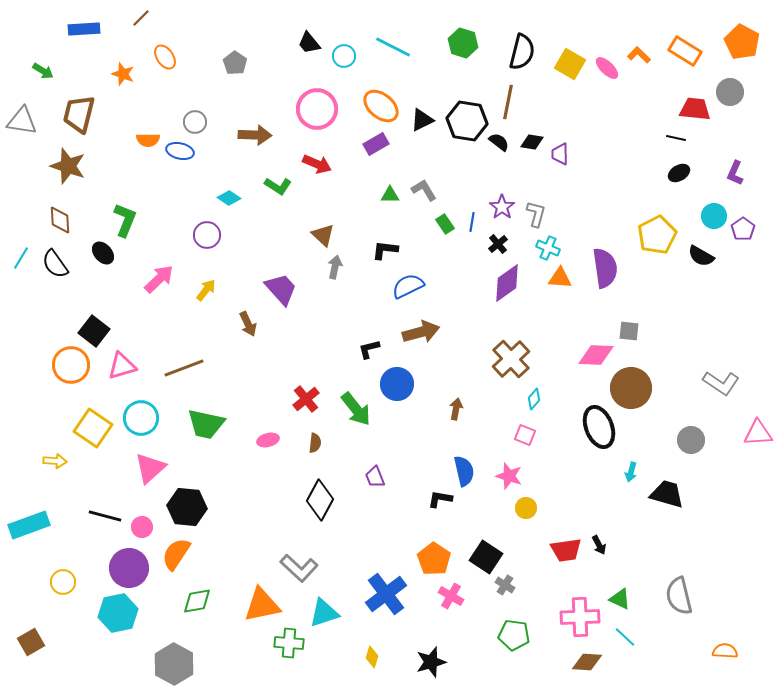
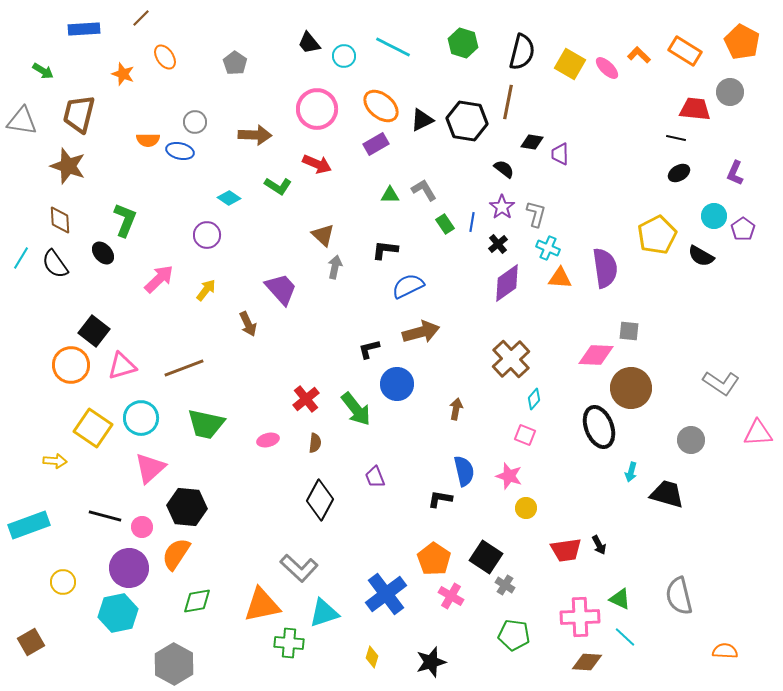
black semicircle at (499, 142): moved 5 px right, 27 px down
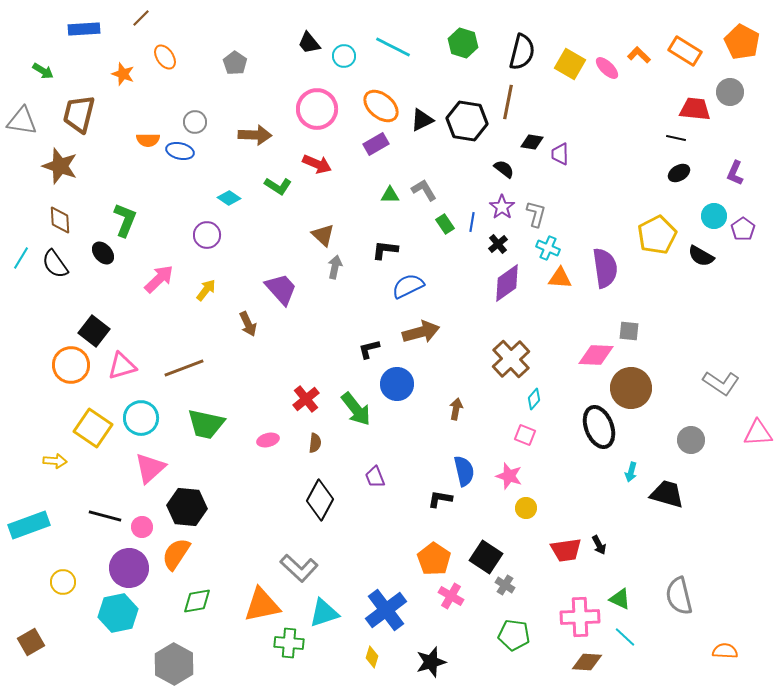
brown star at (68, 166): moved 8 px left
blue cross at (386, 594): moved 16 px down
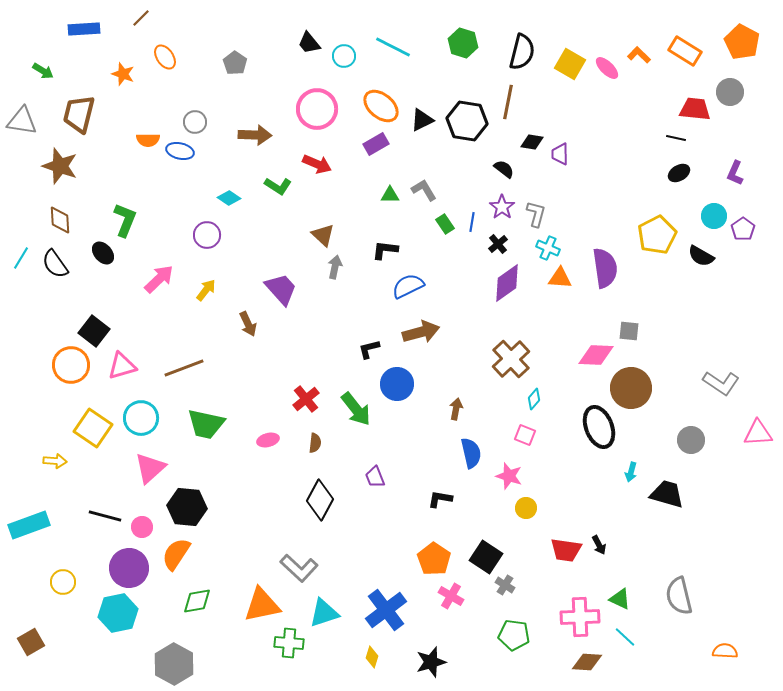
blue semicircle at (464, 471): moved 7 px right, 18 px up
red trapezoid at (566, 550): rotated 16 degrees clockwise
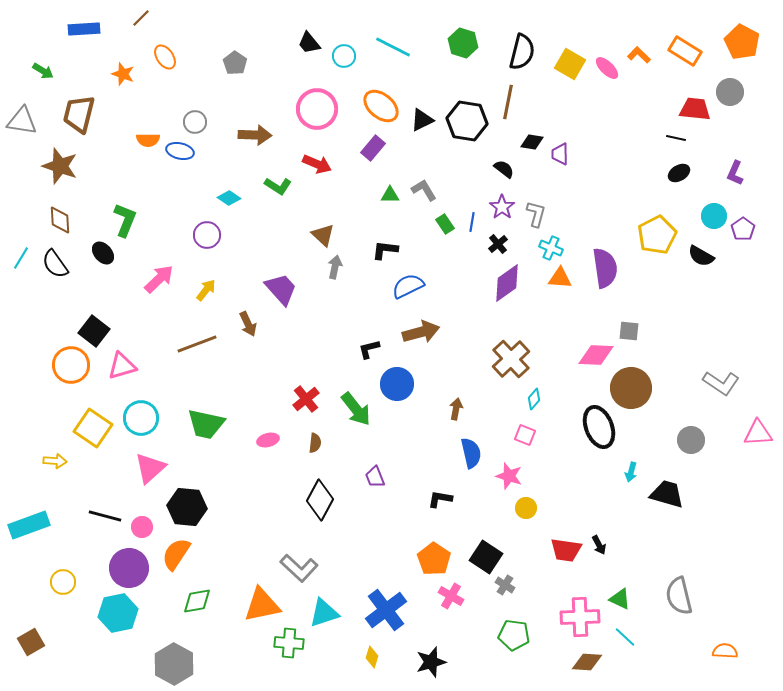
purple rectangle at (376, 144): moved 3 px left, 4 px down; rotated 20 degrees counterclockwise
cyan cross at (548, 248): moved 3 px right
brown line at (184, 368): moved 13 px right, 24 px up
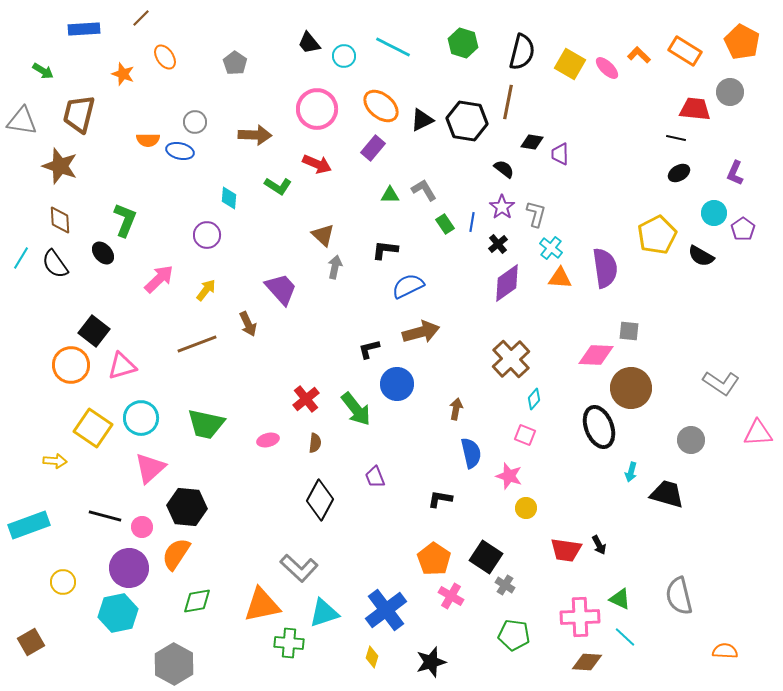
cyan diamond at (229, 198): rotated 60 degrees clockwise
cyan circle at (714, 216): moved 3 px up
cyan cross at (551, 248): rotated 15 degrees clockwise
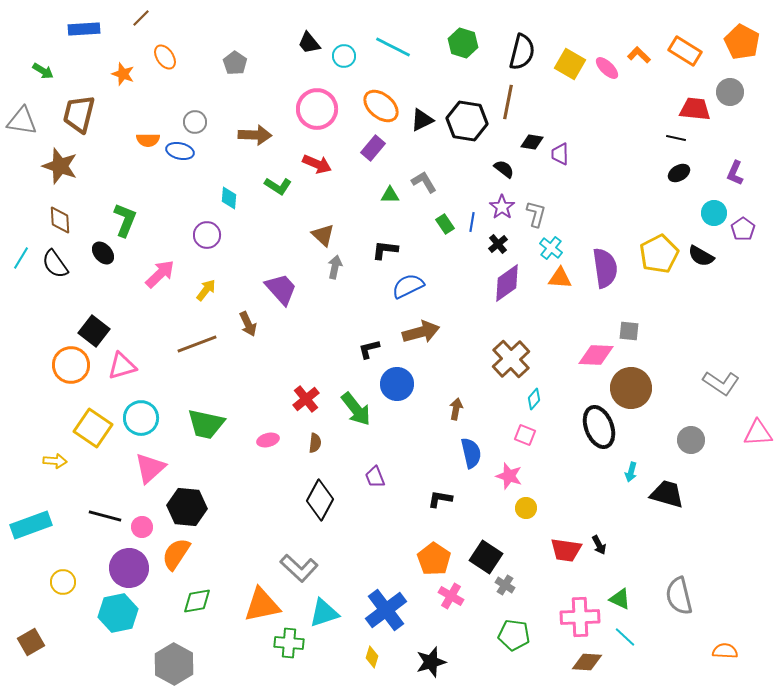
gray L-shape at (424, 190): moved 8 px up
yellow pentagon at (657, 235): moved 2 px right, 19 px down
pink arrow at (159, 279): moved 1 px right, 5 px up
cyan rectangle at (29, 525): moved 2 px right
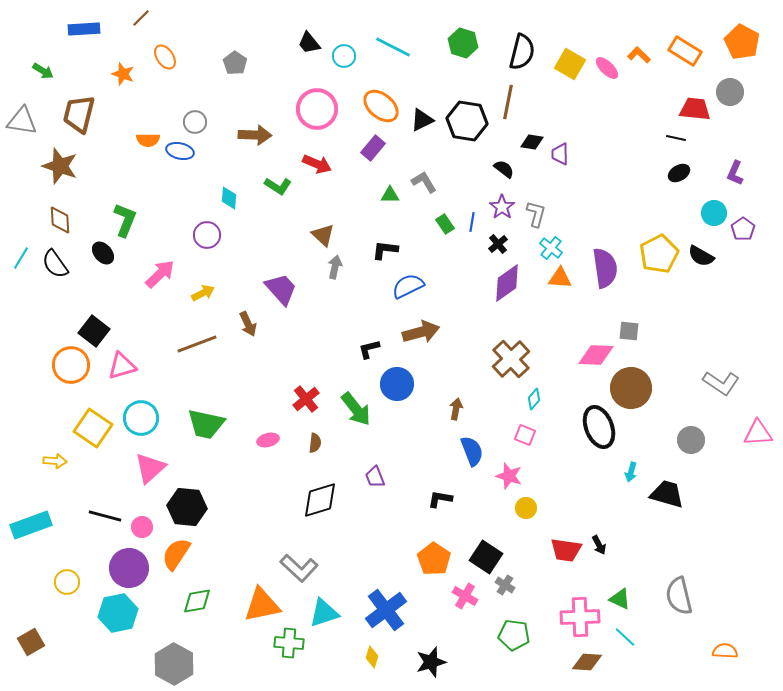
yellow arrow at (206, 290): moved 3 px left, 3 px down; rotated 25 degrees clockwise
blue semicircle at (471, 453): moved 1 px right, 2 px up; rotated 8 degrees counterclockwise
black diamond at (320, 500): rotated 45 degrees clockwise
yellow circle at (63, 582): moved 4 px right
pink cross at (451, 596): moved 14 px right
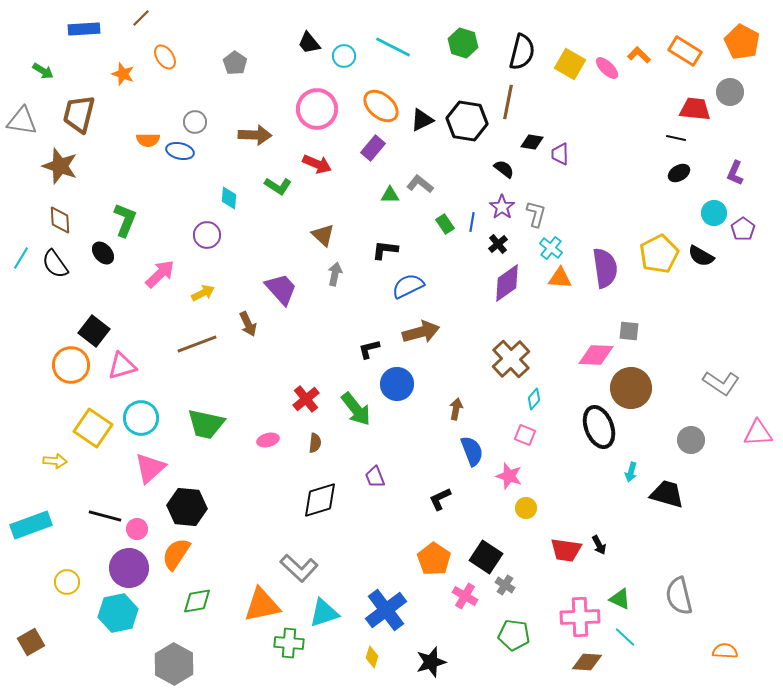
gray L-shape at (424, 182): moved 4 px left, 2 px down; rotated 20 degrees counterclockwise
gray arrow at (335, 267): moved 7 px down
black L-shape at (440, 499): rotated 35 degrees counterclockwise
pink circle at (142, 527): moved 5 px left, 2 px down
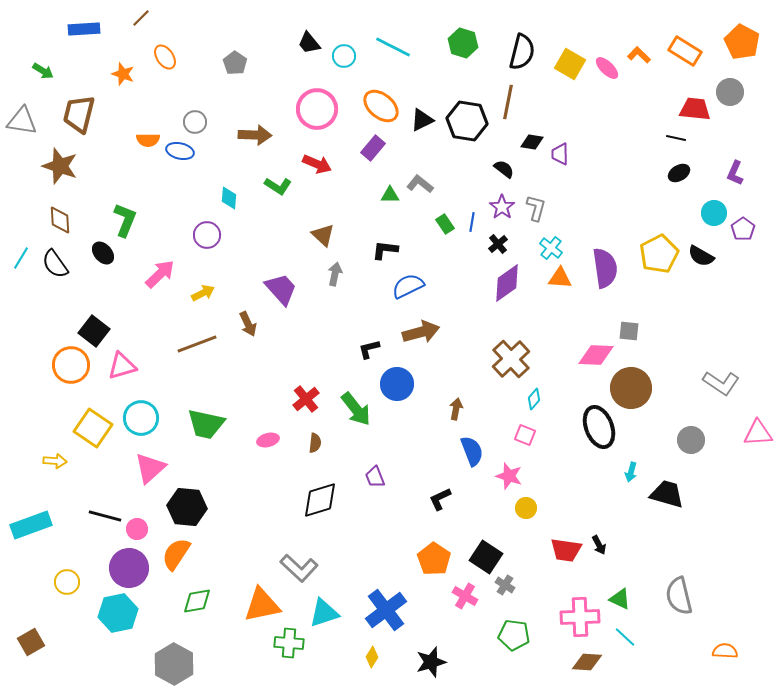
gray L-shape at (536, 214): moved 6 px up
yellow diamond at (372, 657): rotated 15 degrees clockwise
